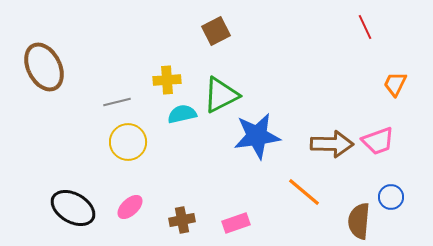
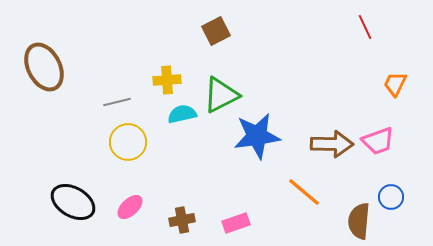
black ellipse: moved 6 px up
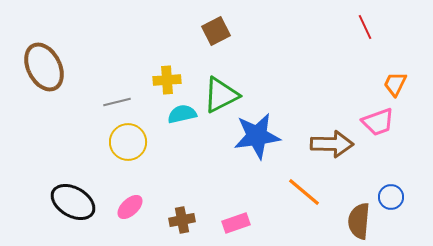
pink trapezoid: moved 19 px up
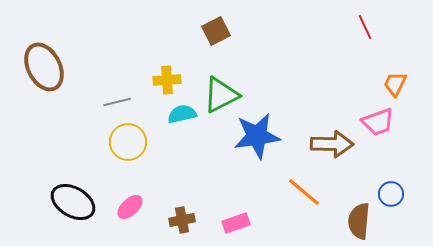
blue circle: moved 3 px up
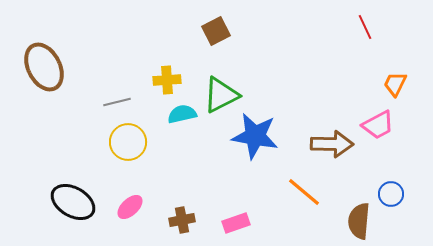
pink trapezoid: moved 3 px down; rotated 8 degrees counterclockwise
blue star: moved 2 px left; rotated 18 degrees clockwise
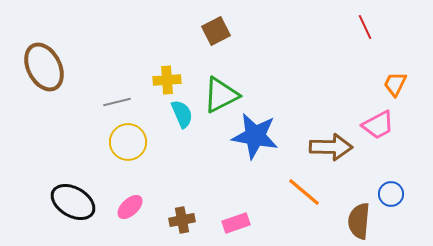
cyan semicircle: rotated 80 degrees clockwise
brown arrow: moved 1 px left, 3 px down
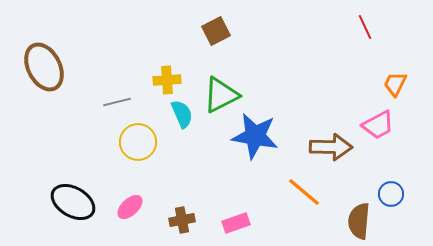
yellow circle: moved 10 px right
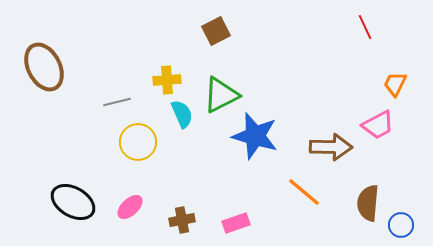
blue star: rotated 6 degrees clockwise
blue circle: moved 10 px right, 31 px down
brown semicircle: moved 9 px right, 18 px up
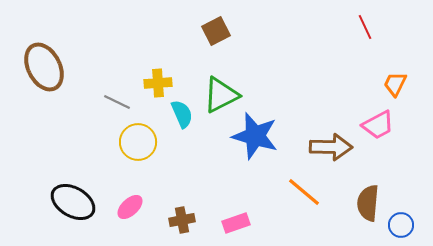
yellow cross: moved 9 px left, 3 px down
gray line: rotated 40 degrees clockwise
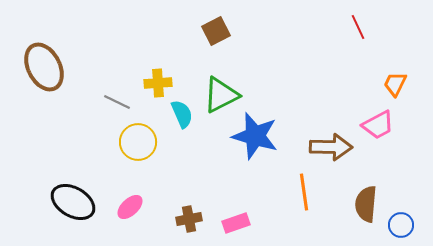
red line: moved 7 px left
orange line: rotated 42 degrees clockwise
brown semicircle: moved 2 px left, 1 px down
brown cross: moved 7 px right, 1 px up
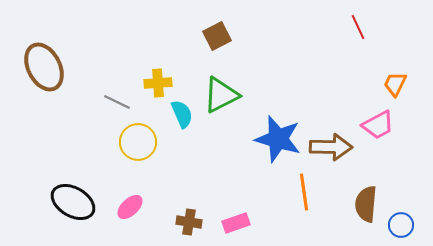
brown square: moved 1 px right, 5 px down
blue star: moved 23 px right, 3 px down
brown cross: moved 3 px down; rotated 20 degrees clockwise
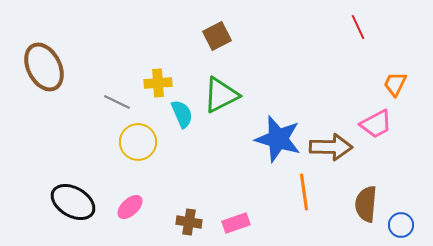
pink trapezoid: moved 2 px left, 1 px up
